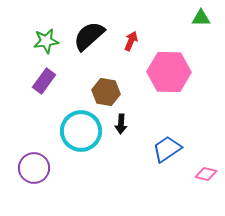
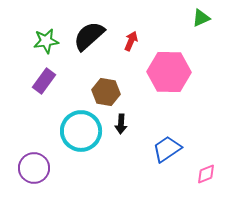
green triangle: rotated 24 degrees counterclockwise
pink diamond: rotated 35 degrees counterclockwise
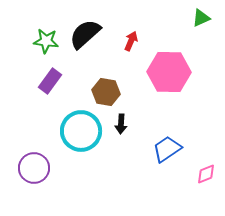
black semicircle: moved 4 px left, 2 px up
green star: rotated 15 degrees clockwise
purple rectangle: moved 6 px right
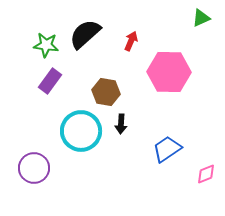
green star: moved 4 px down
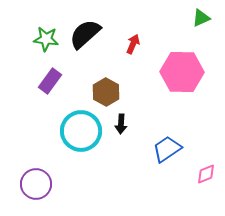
red arrow: moved 2 px right, 3 px down
green star: moved 6 px up
pink hexagon: moved 13 px right
brown hexagon: rotated 20 degrees clockwise
purple circle: moved 2 px right, 16 px down
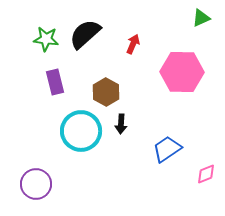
purple rectangle: moved 5 px right, 1 px down; rotated 50 degrees counterclockwise
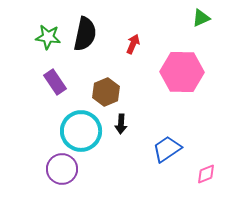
black semicircle: rotated 144 degrees clockwise
green star: moved 2 px right, 2 px up
purple rectangle: rotated 20 degrees counterclockwise
brown hexagon: rotated 8 degrees clockwise
purple circle: moved 26 px right, 15 px up
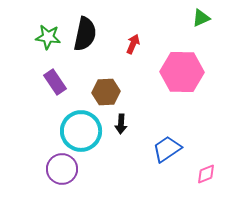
brown hexagon: rotated 20 degrees clockwise
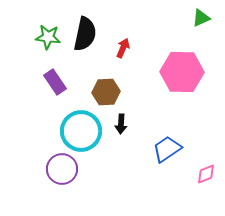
red arrow: moved 10 px left, 4 px down
